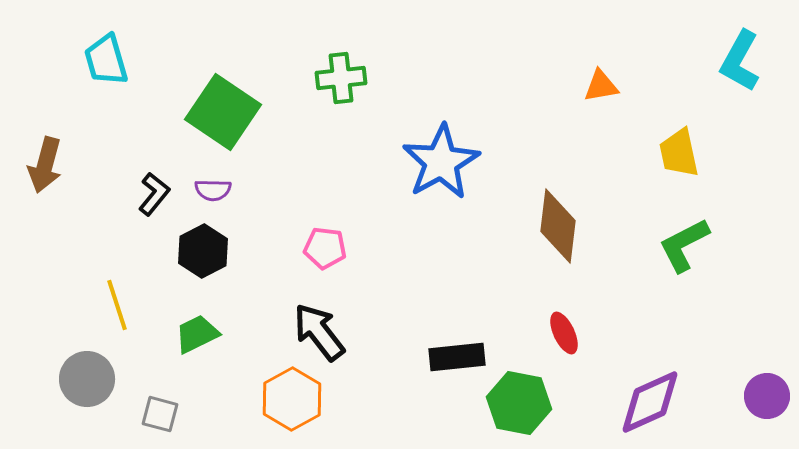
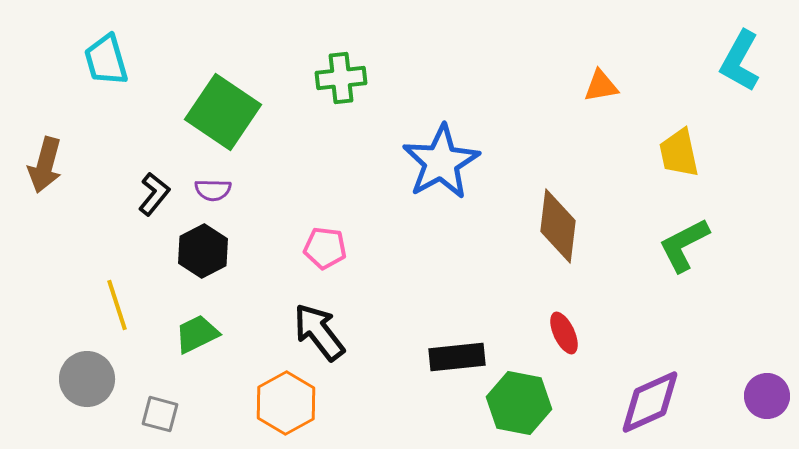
orange hexagon: moved 6 px left, 4 px down
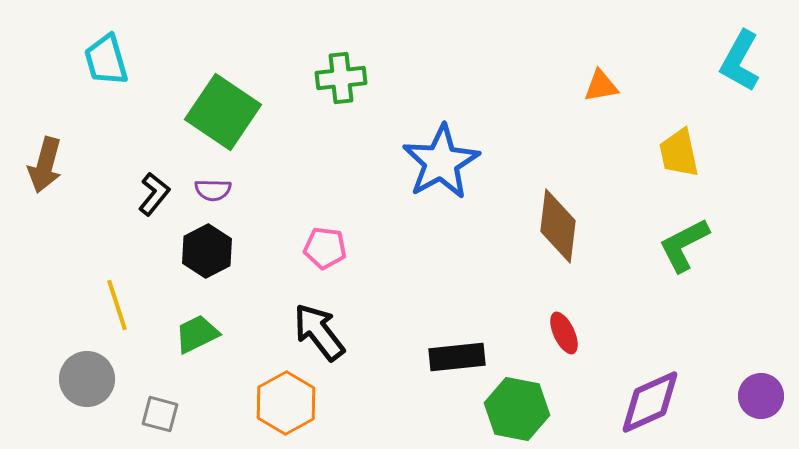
black hexagon: moved 4 px right
purple circle: moved 6 px left
green hexagon: moved 2 px left, 6 px down
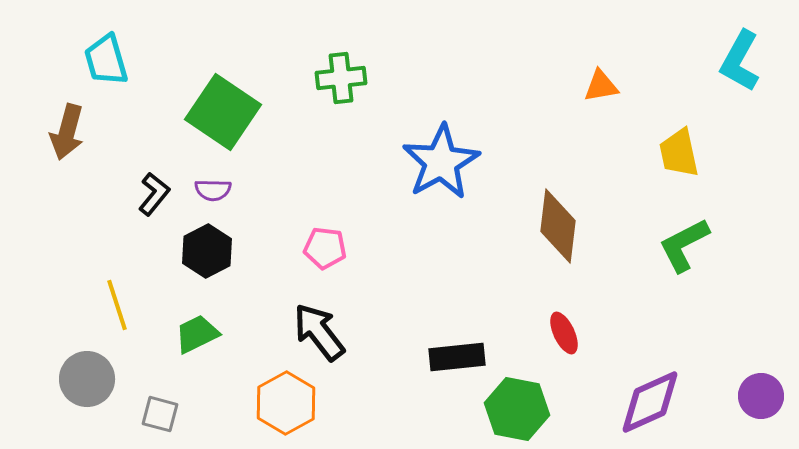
brown arrow: moved 22 px right, 33 px up
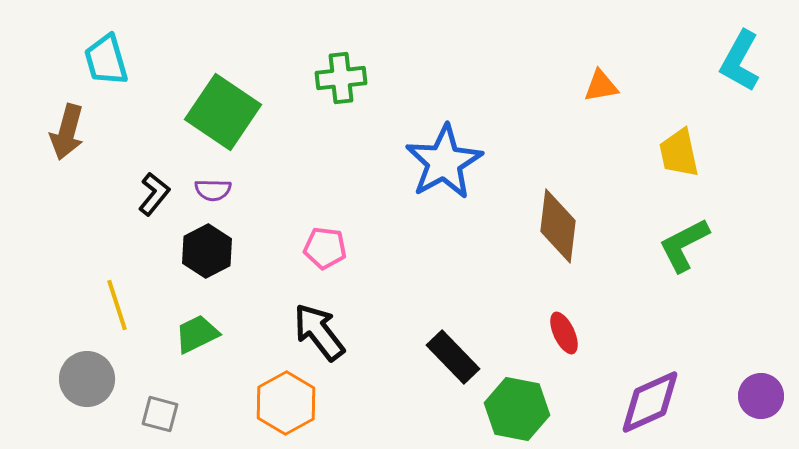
blue star: moved 3 px right
black rectangle: moved 4 px left; rotated 52 degrees clockwise
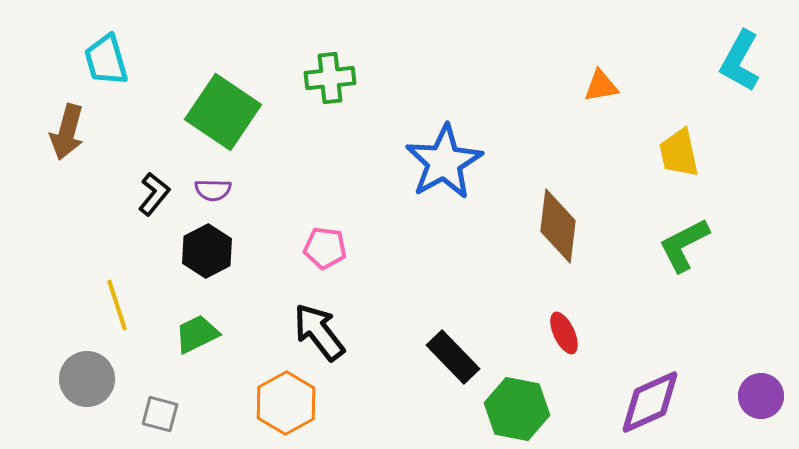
green cross: moved 11 px left
